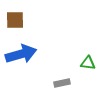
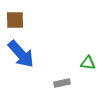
blue arrow: rotated 64 degrees clockwise
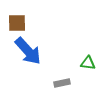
brown square: moved 2 px right, 3 px down
blue arrow: moved 7 px right, 3 px up
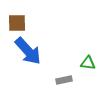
gray rectangle: moved 2 px right, 3 px up
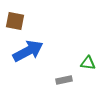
brown square: moved 2 px left, 2 px up; rotated 12 degrees clockwise
blue arrow: rotated 76 degrees counterclockwise
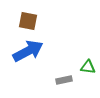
brown square: moved 13 px right
green triangle: moved 4 px down
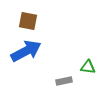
blue arrow: moved 2 px left
gray rectangle: moved 1 px down
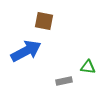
brown square: moved 16 px right
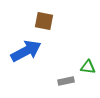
gray rectangle: moved 2 px right
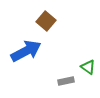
brown square: moved 2 px right; rotated 30 degrees clockwise
green triangle: rotated 28 degrees clockwise
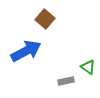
brown square: moved 1 px left, 2 px up
